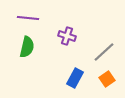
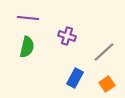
orange square: moved 5 px down
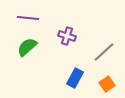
green semicircle: rotated 145 degrees counterclockwise
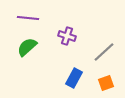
blue rectangle: moved 1 px left
orange square: moved 1 px left, 1 px up; rotated 14 degrees clockwise
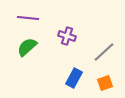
orange square: moved 1 px left
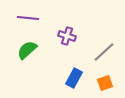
green semicircle: moved 3 px down
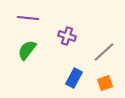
green semicircle: rotated 10 degrees counterclockwise
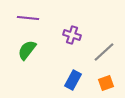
purple cross: moved 5 px right, 1 px up
blue rectangle: moved 1 px left, 2 px down
orange square: moved 1 px right
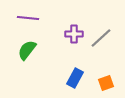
purple cross: moved 2 px right, 1 px up; rotated 18 degrees counterclockwise
gray line: moved 3 px left, 14 px up
blue rectangle: moved 2 px right, 2 px up
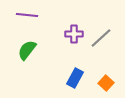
purple line: moved 1 px left, 3 px up
orange square: rotated 28 degrees counterclockwise
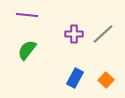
gray line: moved 2 px right, 4 px up
orange square: moved 3 px up
